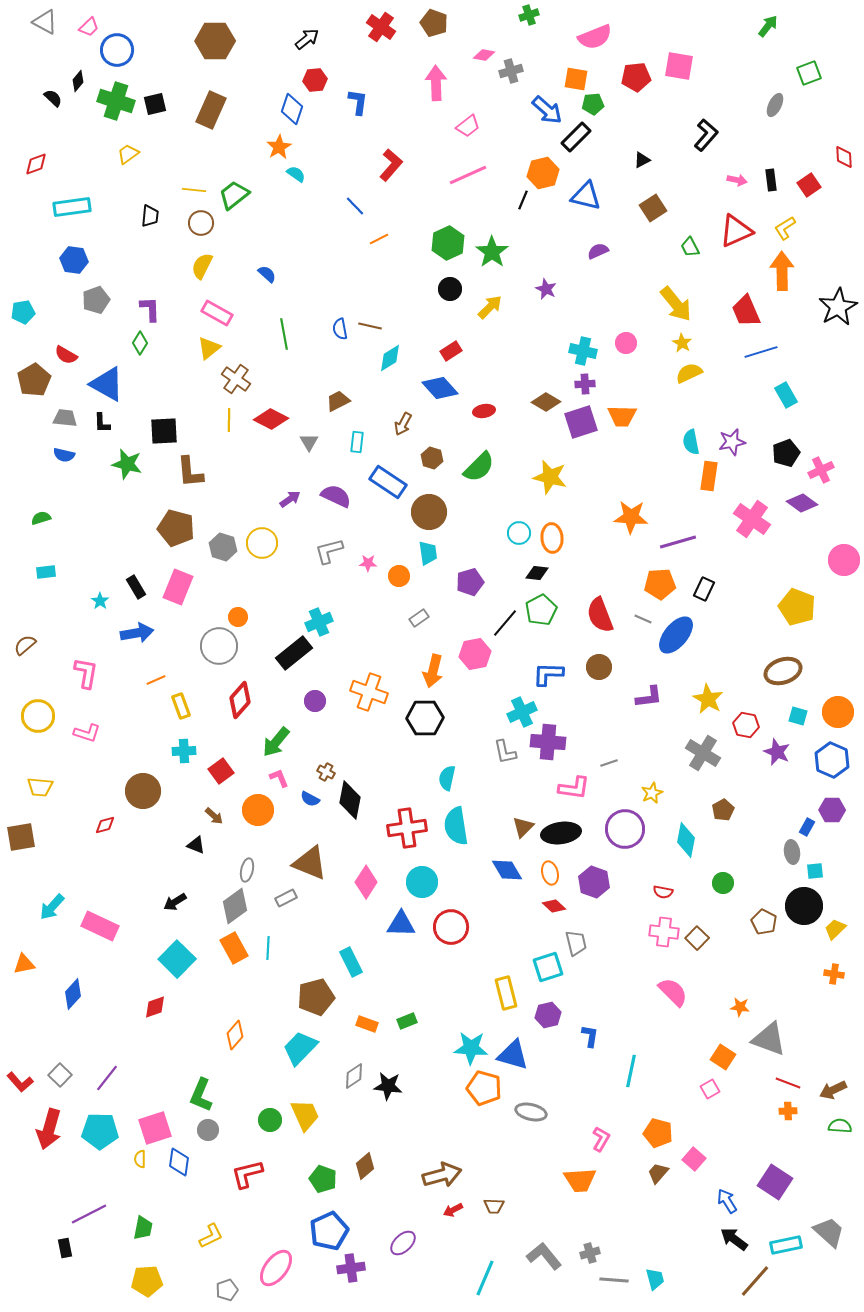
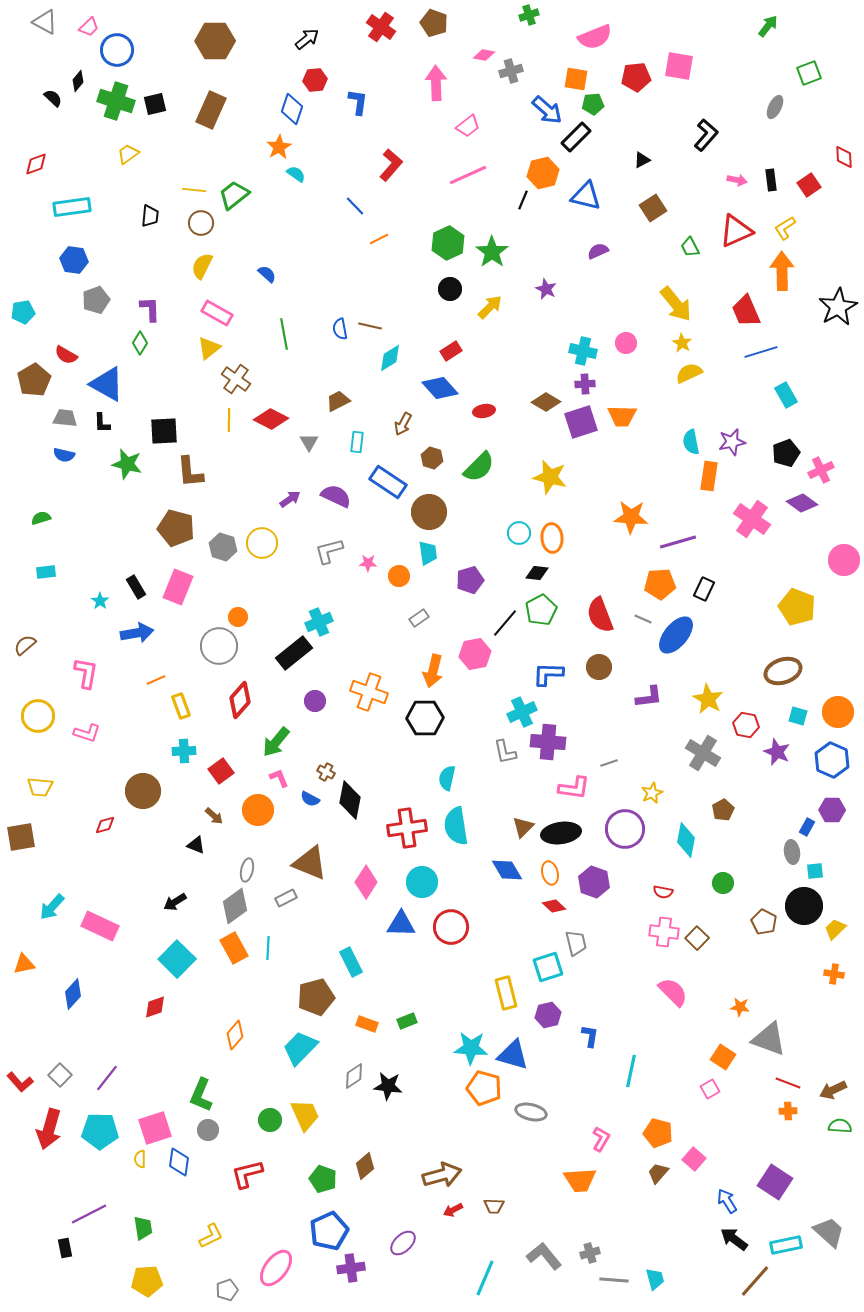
gray ellipse at (775, 105): moved 2 px down
purple pentagon at (470, 582): moved 2 px up
green trapezoid at (143, 1228): rotated 20 degrees counterclockwise
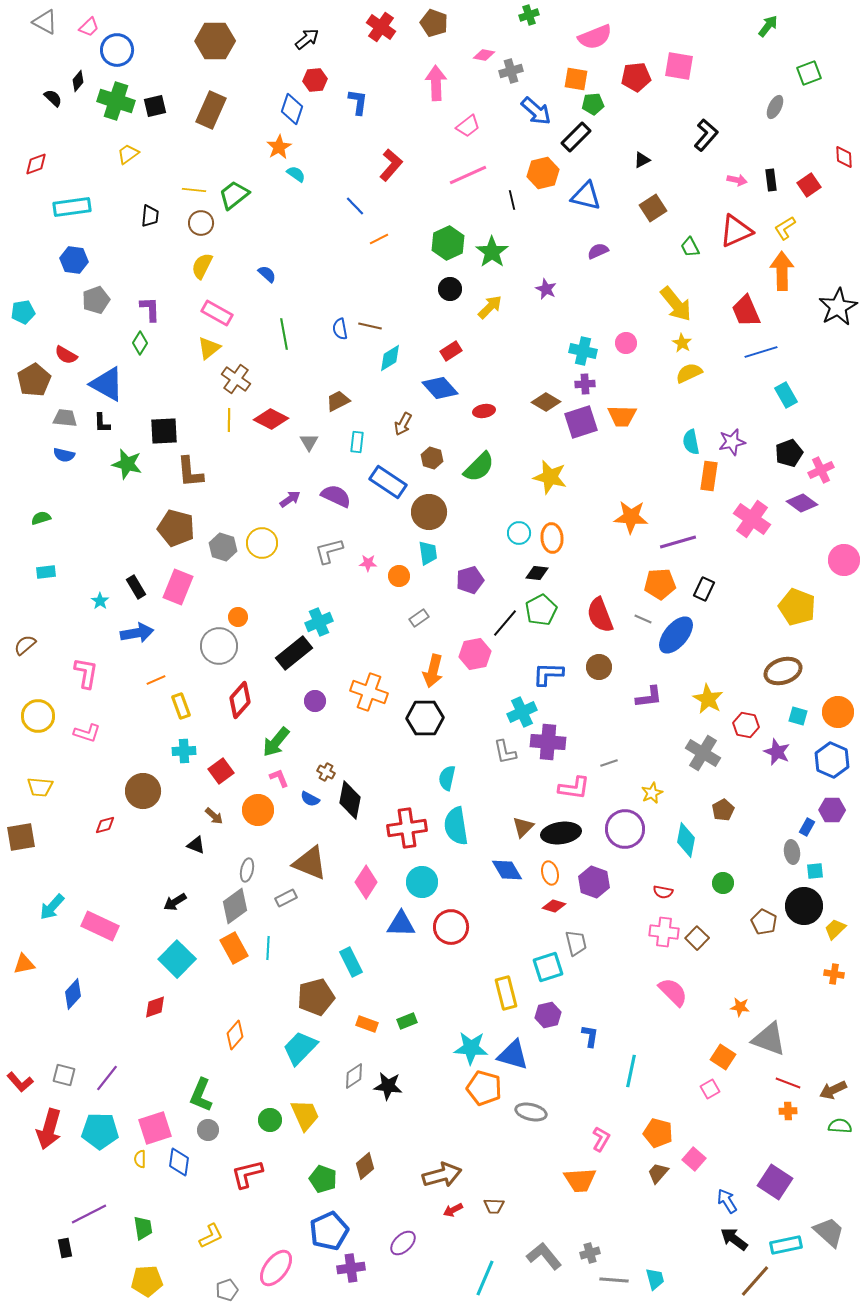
black square at (155, 104): moved 2 px down
blue arrow at (547, 110): moved 11 px left, 1 px down
black line at (523, 200): moved 11 px left; rotated 36 degrees counterclockwise
black pentagon at (786, 453): moved 3 px right
red diamond at (554, 906): rotated 25 degrees counterclockwise
gray square at (60, 1075): moved 4 px right; rotated 30 degrees counterclockwise
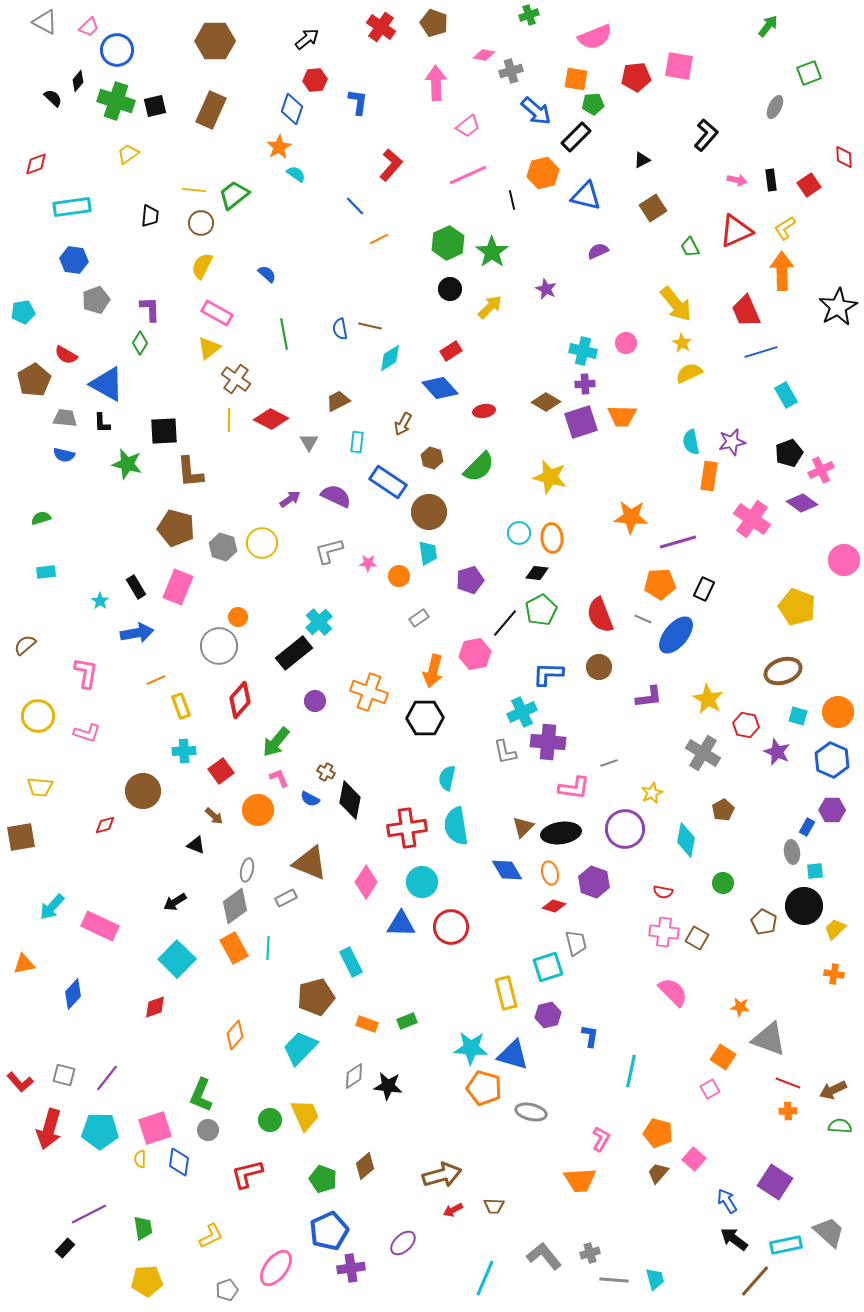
cyan cross at (319, 622): rotated 20 degrees counterclockwise
brown square at (697, 938): rotated 15 degrees counterclockwise
black rectangle at (65, 1248): rotated 54 degrees clockwise
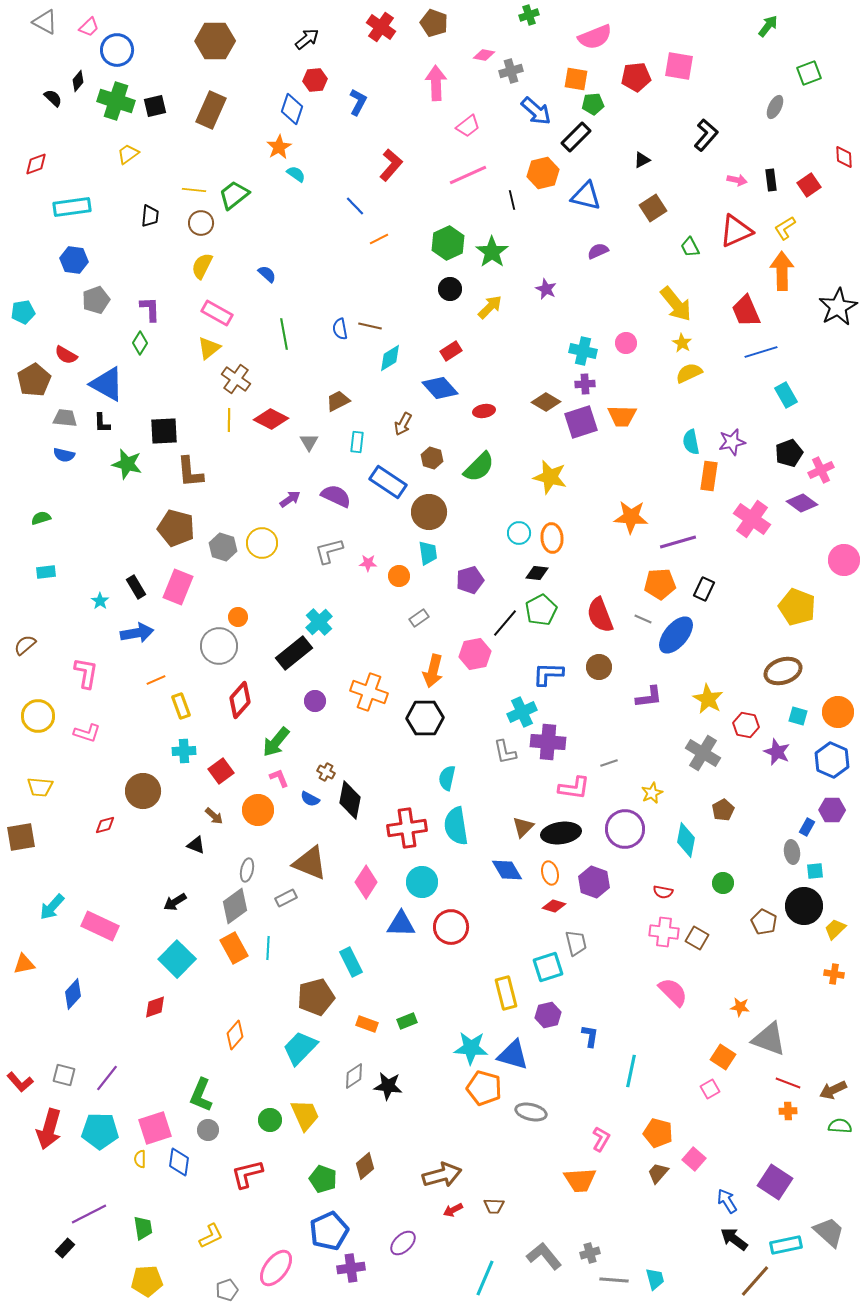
blue L-shape at (358, 102): rotated 20 degrees clockwise
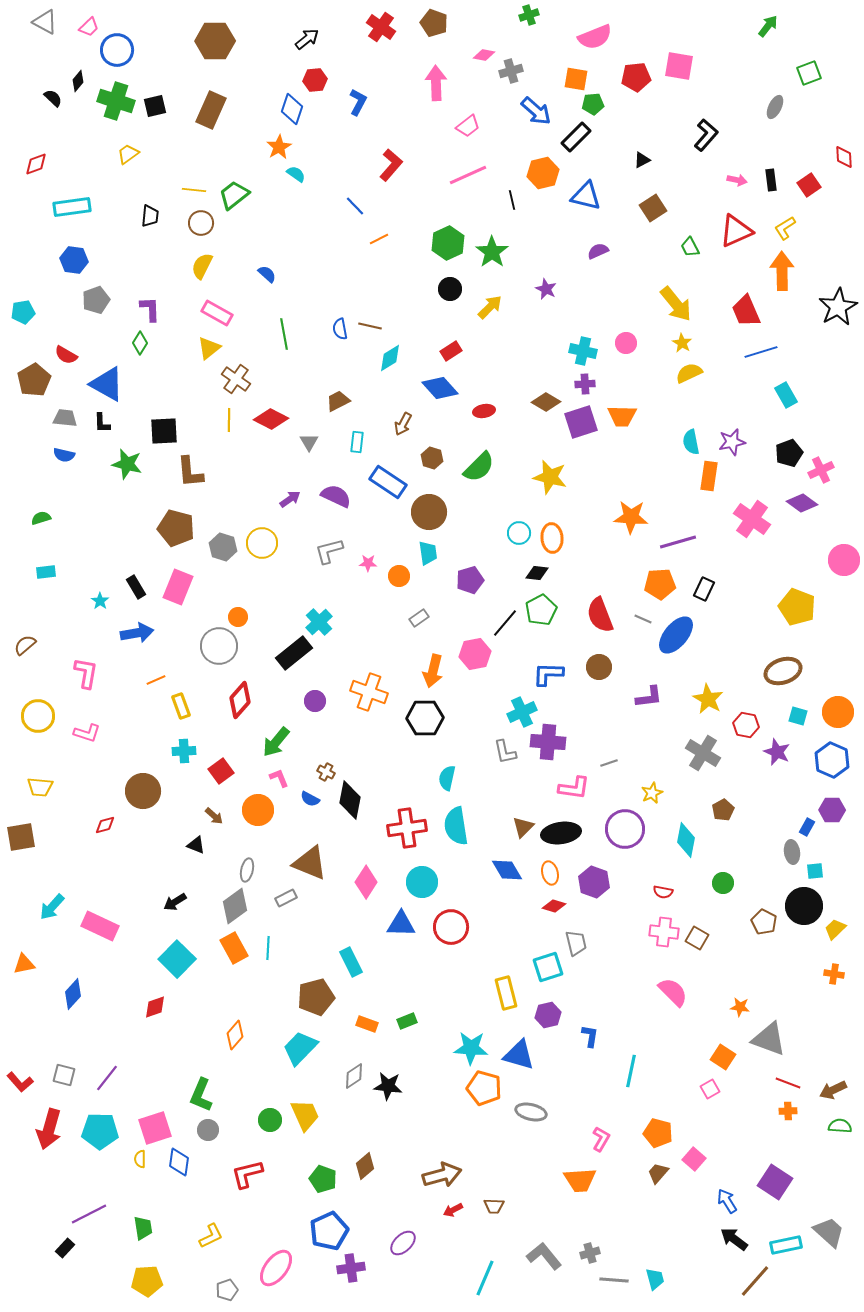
blue triangle at (513, 1055): moved 6 px right
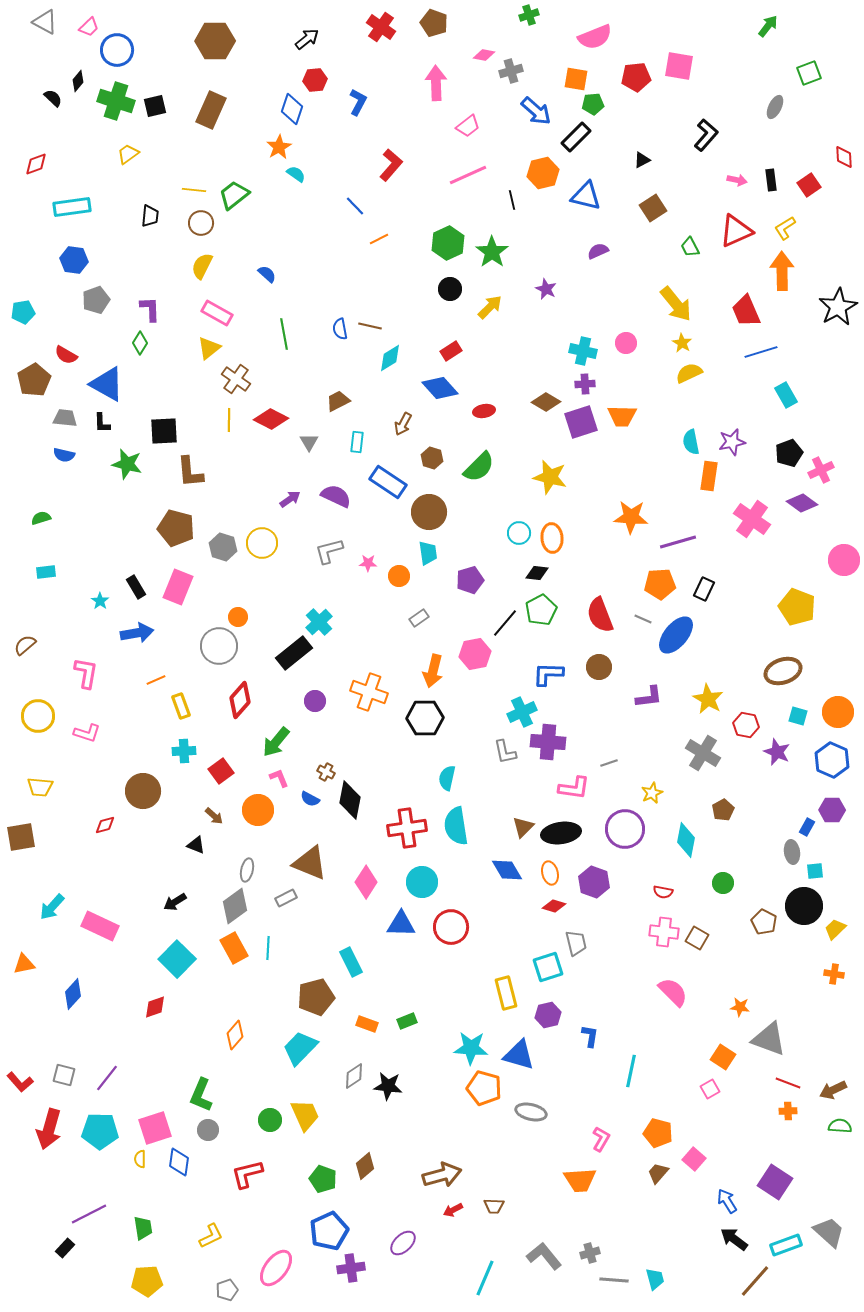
cyan rectangle at (786, 1245): rotated 8 degrees counterclockwise
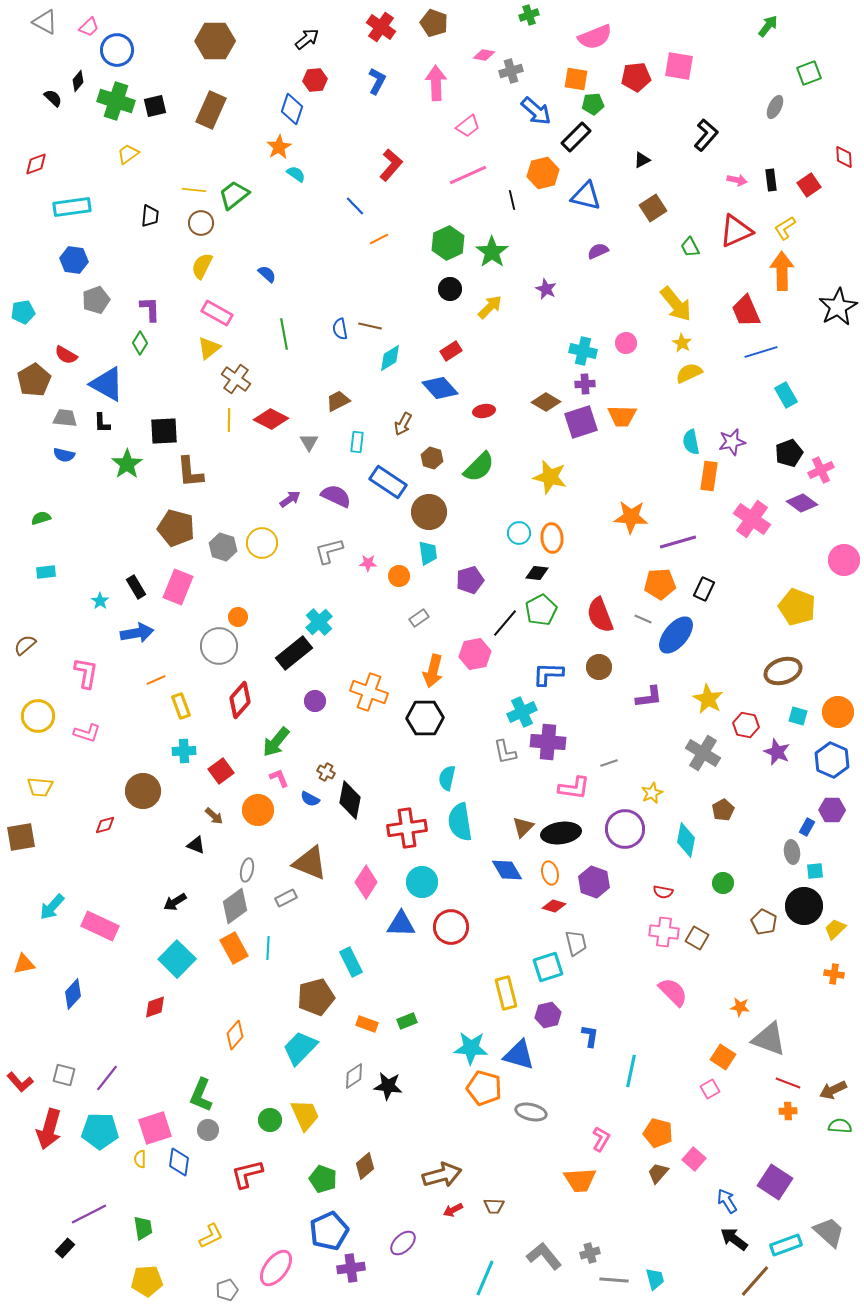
blue L-shape at (358, 102): moved 19 px right, 21 px up
green star at (127, 464): rotated 24 degrees clockwise
cyan semicircle at (456, 826): moved 4 px right, 4 px up
